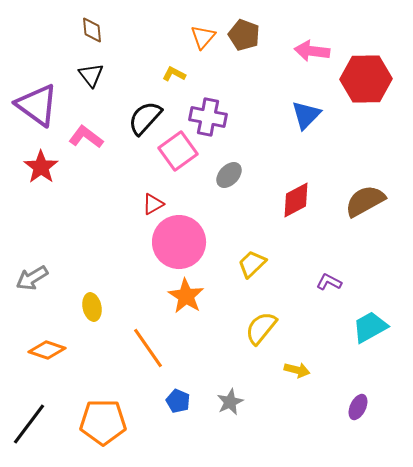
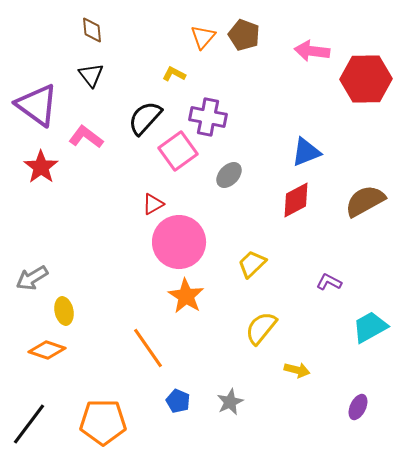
blue triangle: moved 37 px down; rotated 24 degrees clockwise
yellow ellipse: moved 28 px left, 4 px down
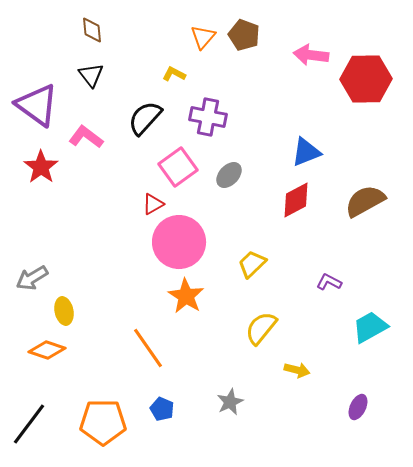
pink arrow: moved 1 px left, 4 px down
pink square: moved 16 px down
blue pentagon: moved 16 px left, 8 px down
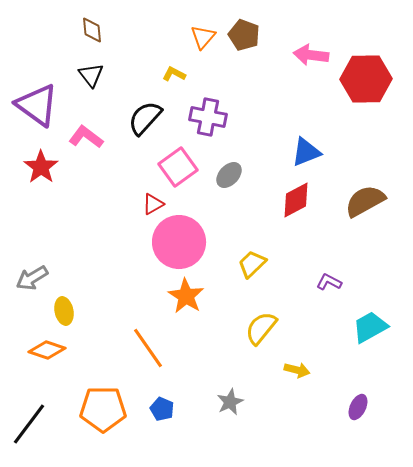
orange pentagon: moved 13 px up
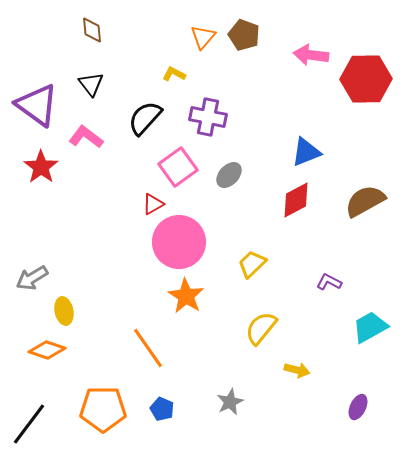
black triangle: moved 9 px down
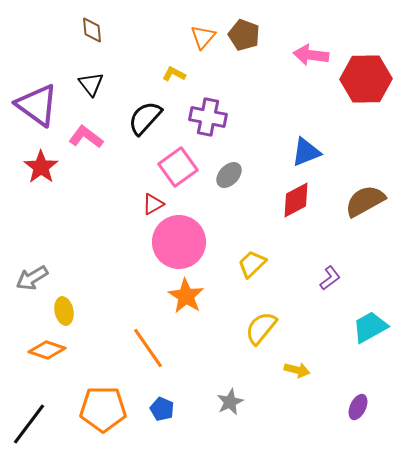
purple L-shape: moved 1 px right, 4 px up; rotated 115 degrees clockwise
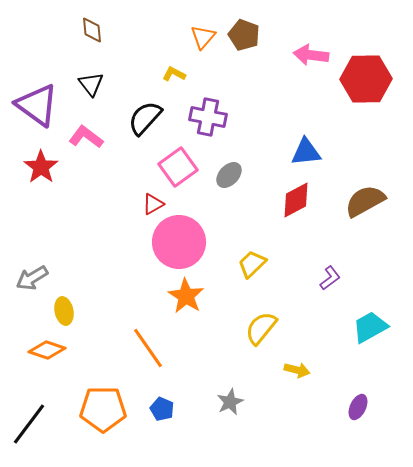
blue triangle: rotated 16 degrees clockwise
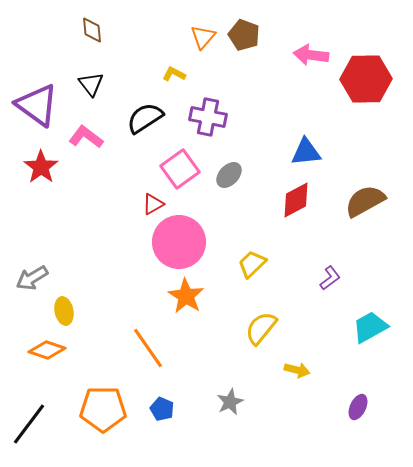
black semicircle: rotated 15 degrees clockwise
pink square: moved 2 px right, 2 px down
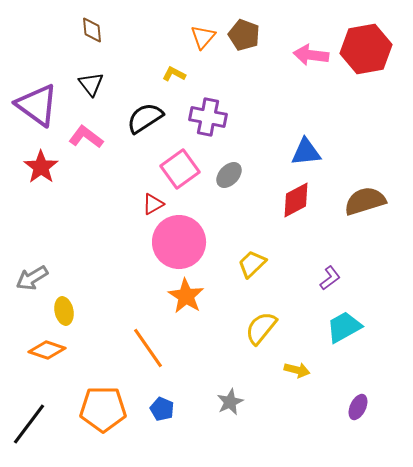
red hexagon: moved 30 px up; rotated 9 degrees counterclockwise
brown semicircle: rotated 12 degrees clockwise
cyan trapezoid: moved 26 px left
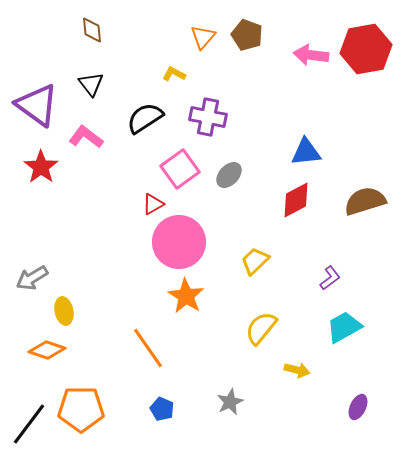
brown pentagon: moved 3 px right
yellow trapezoid: moved 3 px right, 3 px up
orange pentagon: moved 22 px left
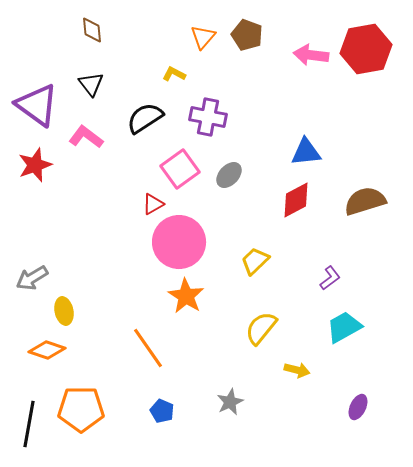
red star: moved 6 px left, 2 px up; rotated 16 degrees clockwise
blue pentagon: moved 2 px down
black line: rotated 27 degrees counterclockwise
